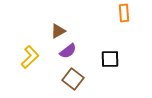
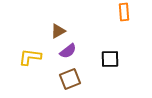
orange rectangle: moved 1 px up
yellow L-shape: rotated 130 degrees counterclockwise
brown square: moved 3 px left; rotated 30 degrees clockwise
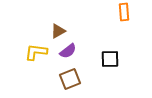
yellow L-shape: moved 6 px right, 5 px up
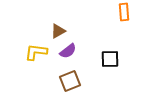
brown square: moved 2 px down
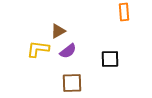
yellow L-shape: moved 2 px right, 3 px up
brown square: moved 2 px right, 2 px down; rotated 20 degrees clockwise
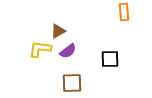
yellow L-shape: moved 2 px right
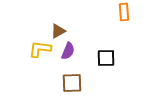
purple semicircle: rotated 30 degrees counterclockwise
black square: moved 4 px left, 1 px up
